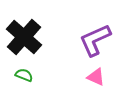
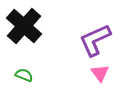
black cross: moved 11 px up
pink triangle: moved 4 px right, 4 px up; rotated 30 degrees clockwise
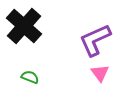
green semicircle: moved 6 px right, 2 px down
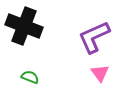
black cross: rotated 21 degrees counterclockwise
purple L-shape: moved 1 px left, 3 px up
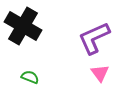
black cross: moved 1 px left; rotated 9 degrees clockwise
purple L-shape: moved 1 px down
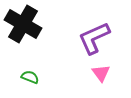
black cross: moved 2 px up
pink triangle: moved 1 px right
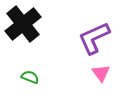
black cross: rotated 21 degrees clockwise
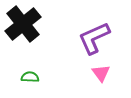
green semicircle: rotated 18 degrees counterclockwise
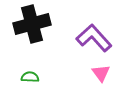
black cross: moved 9 px right; rotated 24 degrees clockwise
purple L-shape: rotated 72 degrees clockwise
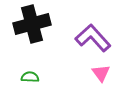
purple L-shape: moved 1 px left
